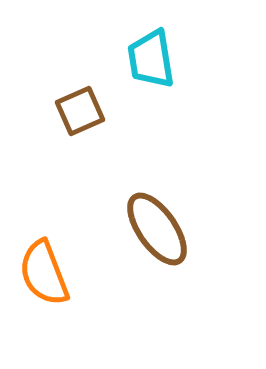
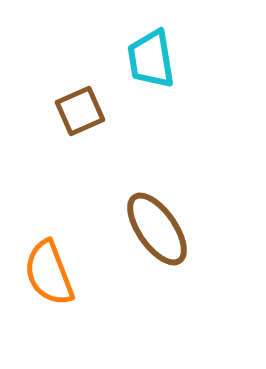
orange semicircle: moved 5 px right
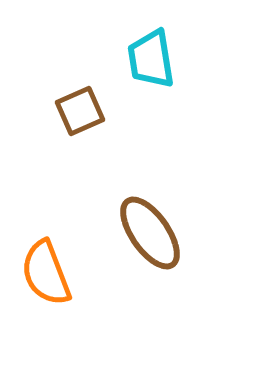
brown ellipse: moved 7 px left, 4 px down
orange semicircle: moved 3 px left
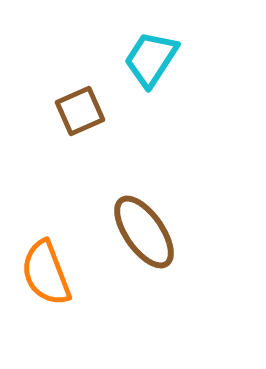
cyan trapezoid: rotated 42 degrees clockwise
brown ellipse: moved 6 px left, 1 px up
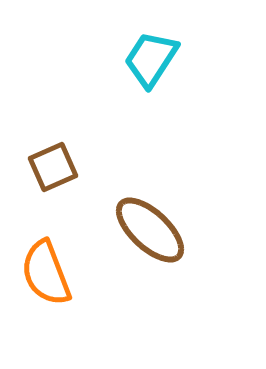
brown square: moved 27 px left, 56 px down
brown ellipse: moved 6 px right, 2 px up; rotated 12 degrees counterclockwise
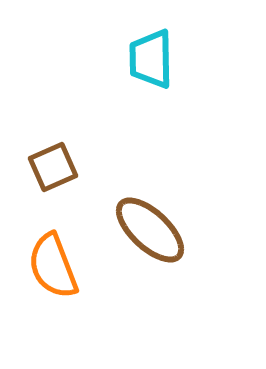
cyan trapezoid: rotated 34 degrees counterclockwise
orange semicircle: moved 7 px right, 7 px up
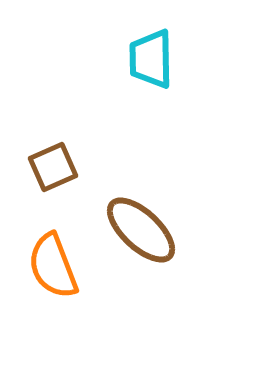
brown ellipse: moved 9 px left
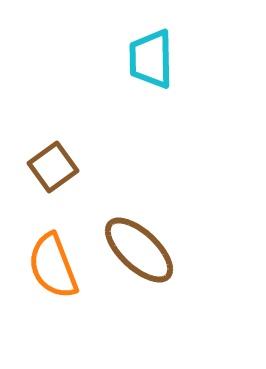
brown square: rotated 12 degrees counterclockwise
brown ellipse: moved 2 px left, 20 px down
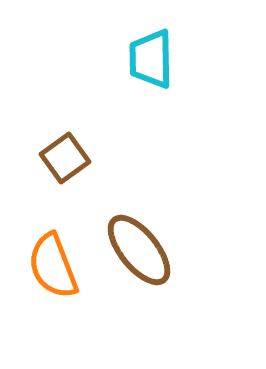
brown square: moved 12 px right, 9 px up
brown ellipse: rotated 8 degrees clockwise
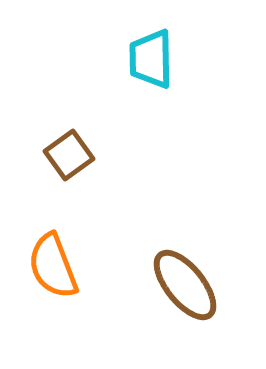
brown square: moved 4 px right, 3 px up
brown ellipse: moved 46 px right, 35 px down
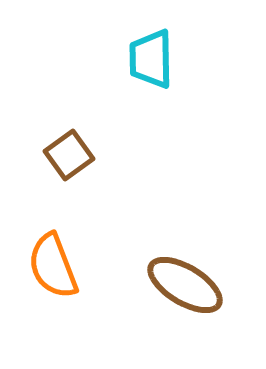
brown ellipse: rotated 20 degrees counterclockwise
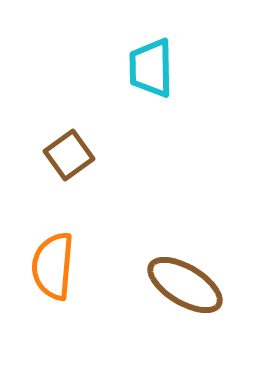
cyan trapezoid: moved 9 px down
orange semicircle: rotated 26 degrees clockwise
